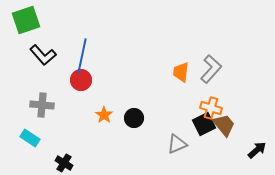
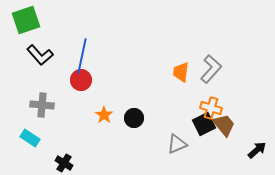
black L-shape: moved 3 px left
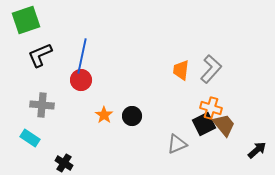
black L-shape: rotated 108 degrees clockwise
orange trapezoid: moved 2 px up
black circle: moved 2 px left, 2 px up
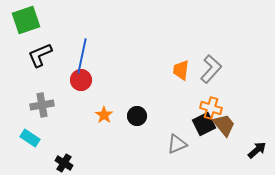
gray cross: rotated 15 degrees counterclockwise
black circle: moved 5 px right
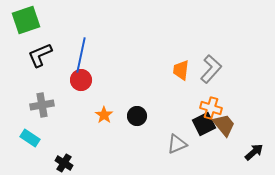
blue line: moved 1 px left, 1 px up
black arrow: moved 3 px left, 2 px down
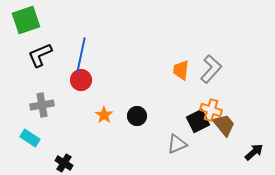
orange cross: moved 2 px down
black square: moved 6 px left, 3 px up
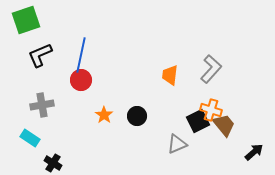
orange trapezoid: moved 11 px left, 5 px down
black cross: moved 11 px left
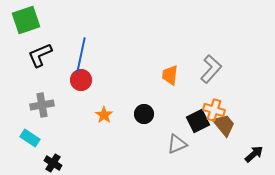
orange cross: moved 3 px right
black circle: moved 7 px right, 2 px up
black arrow: moved 2 px down
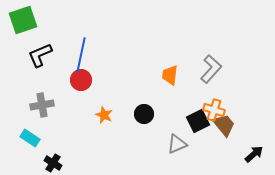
green square: moved 3 px left
orange star: rotated 12 degrees counterclockwise
